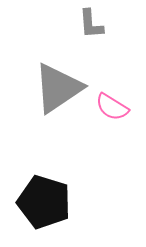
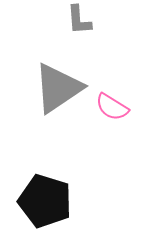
gray L-shape: moved 12 px left, 4 px up
black pentagon: moved 1 px right, 1 px up
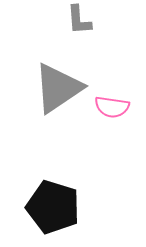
pink semicircle: rotated 24 degrees counterclockwise
black pentagon: moved 8 px right, 6 px down
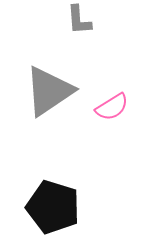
gray triangle: moved 9 px left, 3 px down
pink semicircle: rotated 40 degrees counterclockwise
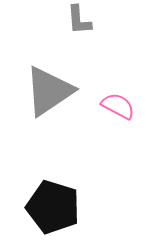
pink semicircle: moved 6 px right, 1 px up; rotated 120 degrees counterclockwise
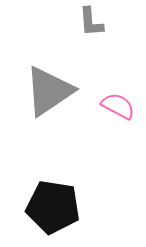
gray L-shape: moved 12 px right, 2 px down
black pentagon: rotated 8 degrees counterclockwise
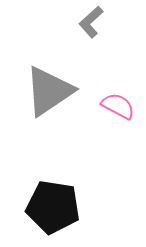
gray L-shape: rotated 52 degrees clockwise
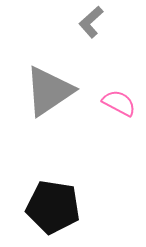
pink semicircle: moved 1 px right, 3 px up
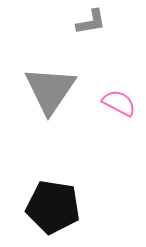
gray L-shape: rotated 148 degrees counterclockwise
gray triangle: moved 1 px right, 1 px up; rotated 22 degrees counterclockwise
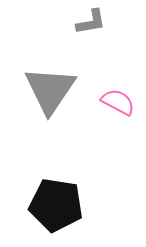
pink semicircle: moved 1 px left, 1 px up
black pentagon: moved 3 px right, 2 px up
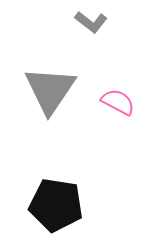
gray L-shape: rotated 48 degrees clockwise
